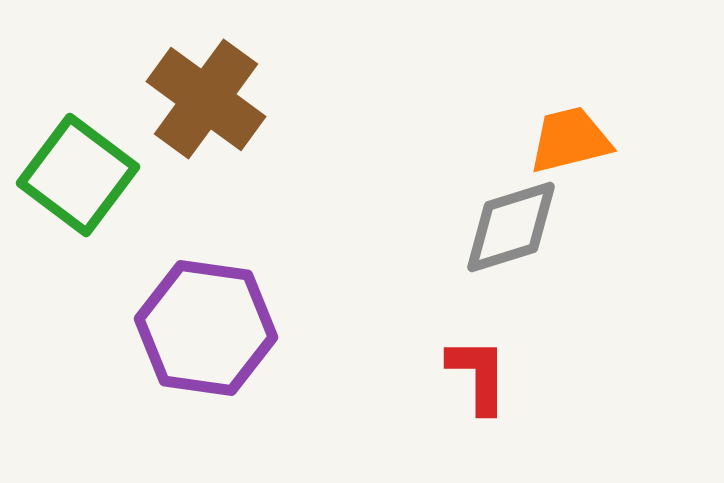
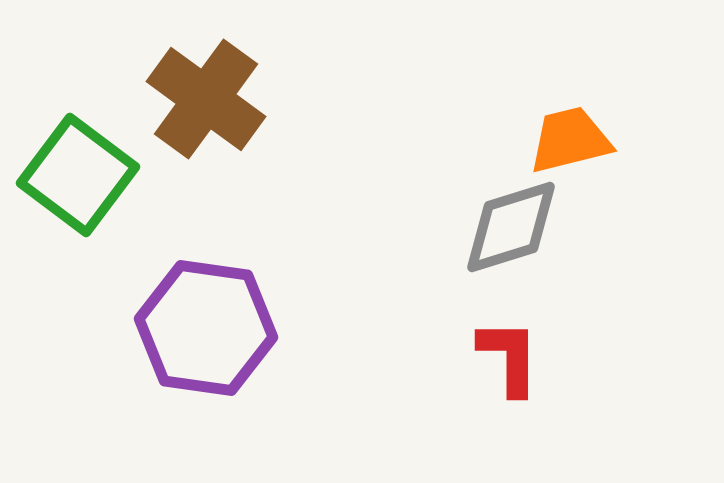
red L-shape: moved 31 px right, 18 px up
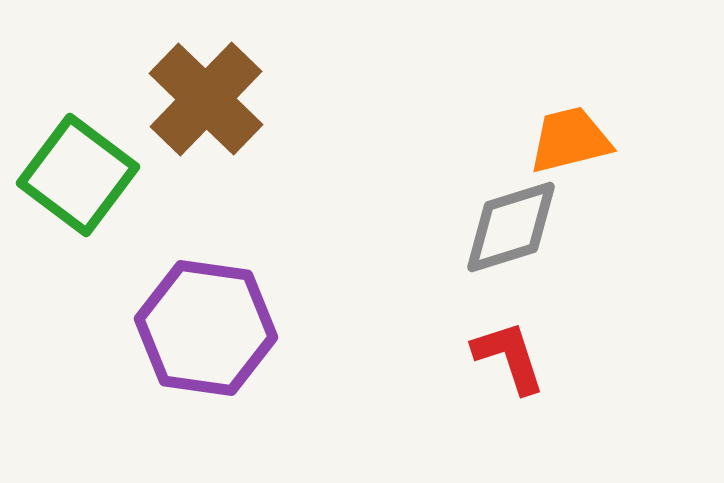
brown cross: rotated 8 degrees clockwise
red L-shape: rotated 18 degrees counterclockwise
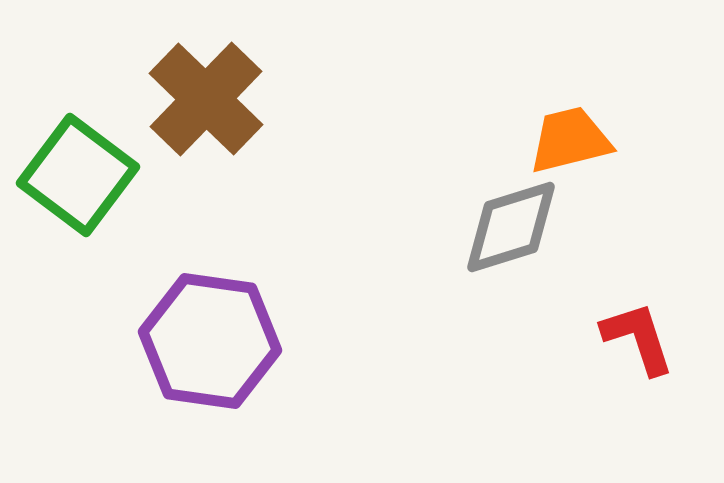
purple hexagon: moved 4 px right, 13 px down
red L-shape: moved 129 px right, 19 px up
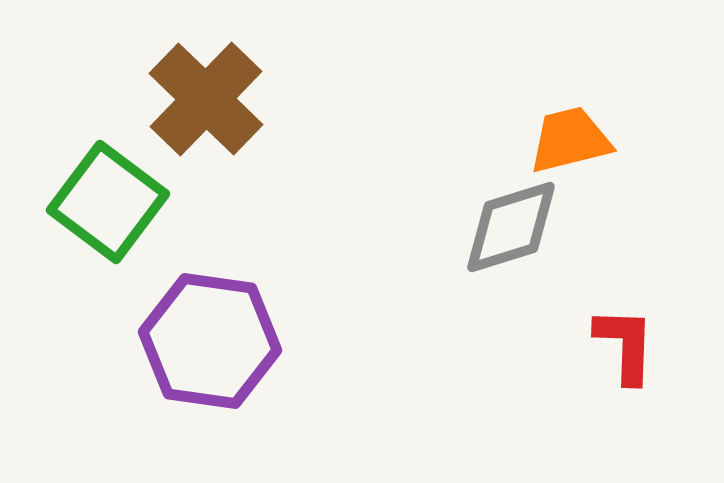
green square: moved 30 px right, 27 px down
red L-shape: moved 13 px left, 7 px down; rotated 20 degrees clockwise
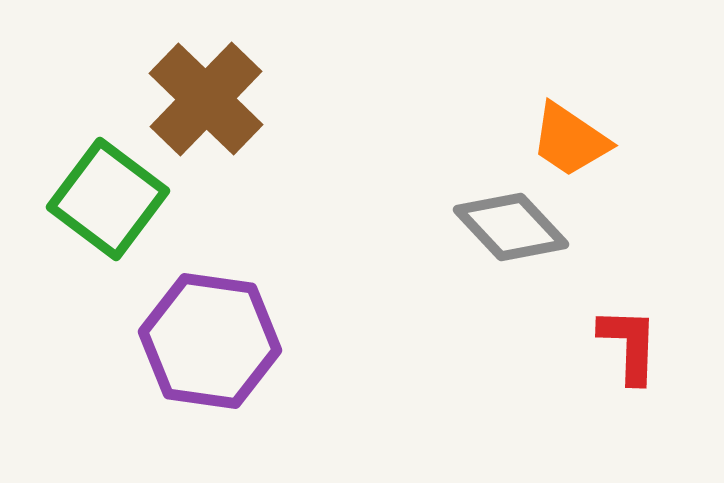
orange trapezoid: rotated 132 degrees counterclockwise
green square: moved 3 px up
gray diamond: rotated 64 degrees clockwise
red L-shape: moved 4 px right
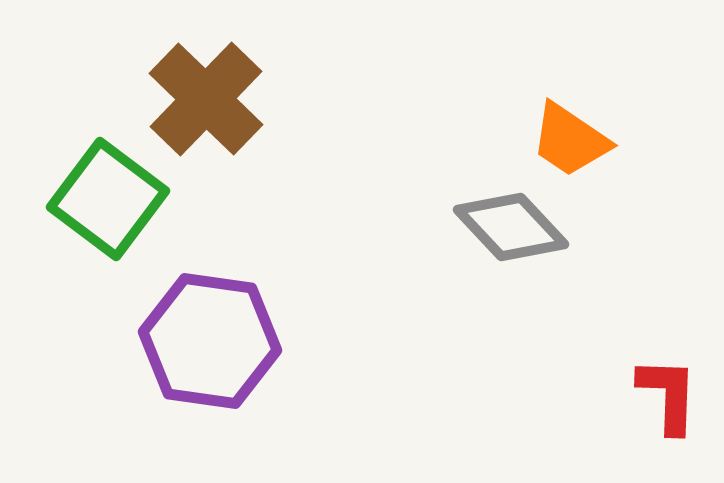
red L-shape: moved 39 px right, 50 px down
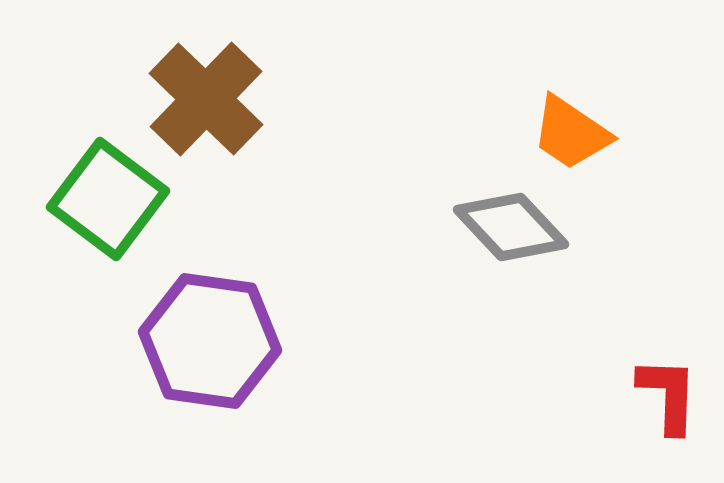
orange trapezoid: moved 1 px right, 7 px up
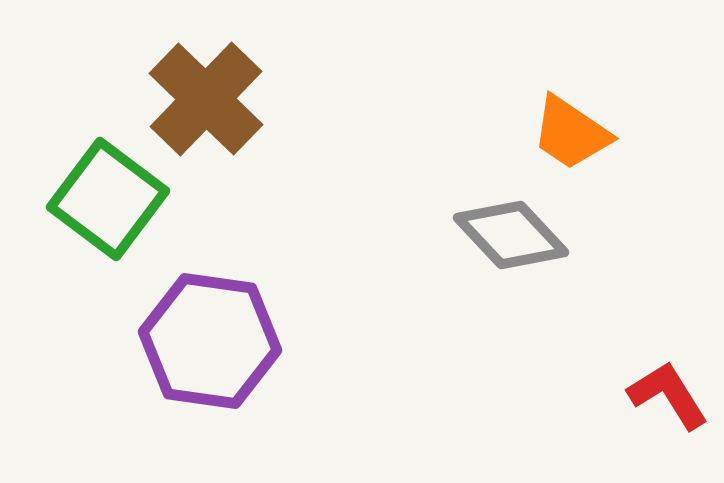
gray diamond: moved 8 px down
red L-shape: rotated 34 degrees counterclockwise
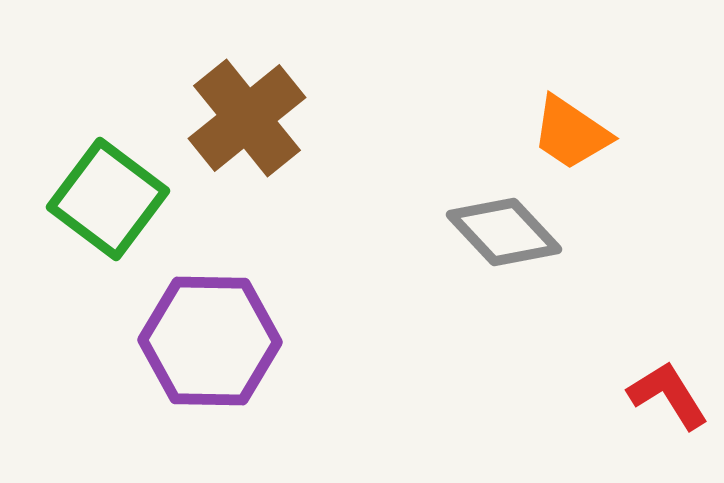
brown cross: moved 41 px right, 19 px down; rotated 7 degrees clockwise
gray diamond: moved 7 px left, 3 px up
purple hexagon: rotated 7 degrees counterclockwise
